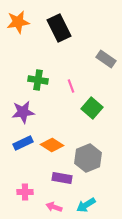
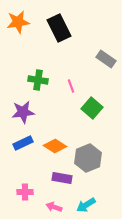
orange diamond: moved 3 px right, 1 px down
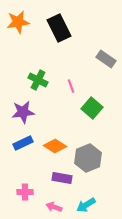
green cross: rotated 18 degrees clockwise
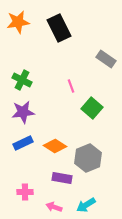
green cross: moved 16 px left
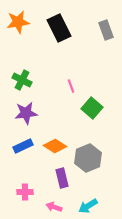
gray rectangle: moved 29 px up; rotated 36 degrees clockwise
purple star: moved 3 px right, 1 px down
blue rectangle: moved 3 px down
purple rectangle: rotated 66 degrees clockwise
cyan arrow: moved 2 px right, 1 px down
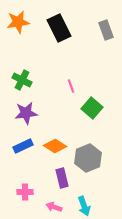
cyan arrow: moved 4 px left; rotated 78 degrees counterclockwise
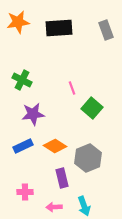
black rectangle: rotated 68 degrees counterclockwise
pink line: moved 1 px right, 2 px down
purple star: moved 7 px right, 1 px down
pink arrow: rotated 21 degrees counterclockwise
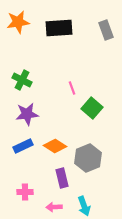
purple star: moved 6 px left
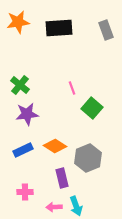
green cross: moved 2 px left, 5 px down; rotated 12 degrees clockwise
blue rectangle: moved 4 px down
cyan arrow: moved 8 px left
